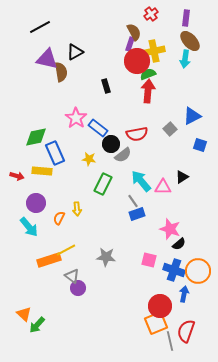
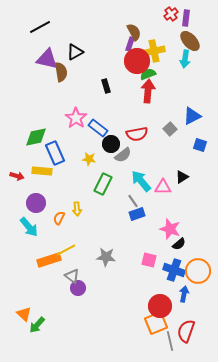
red cross at (151, 14): moved 20 px right
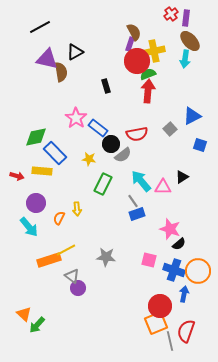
blue rectangle at (55, 153): rotated 20 degrees counterclockwise
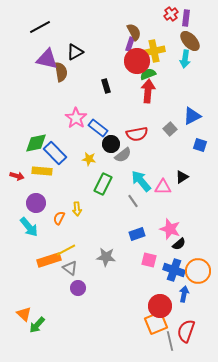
green diamond at (36, 137): moved 6 px down
blue rectangle at (137, 214): moved 20 px down
gray triangle at (72, 276): moved 2 px left, 8 px up
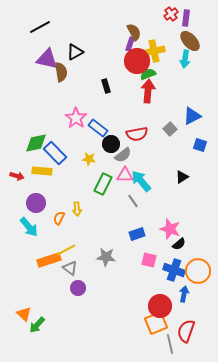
pink triangle at (163, 187): moved 38 px left, 12 px up
gray line at (170, 341): moved 3 px down
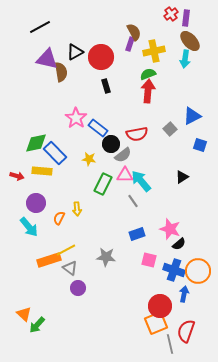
red circle at (137, 61): moved 36 px left, 4 px up
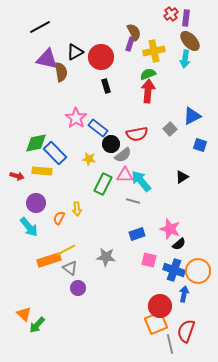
gray line at (133, 201): rotated 40 degrees counterclockwise
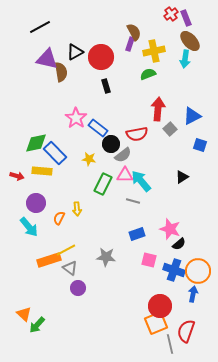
purple rectangle at (186, 18): rotated 28 degrees counterclockwise
red arrow at (148, 91): moved 10 px right, 18 px down
blue arrow at (184, 294): moved 9 px right
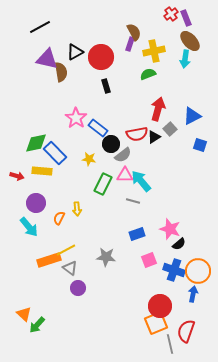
red arrow at (158, 109): rotated 10 degrees clockwise
black triangle at (182, 177): moved 28 px left, 40 px up
pink square at (149, 260): rotated 35 degrees counterclockwise
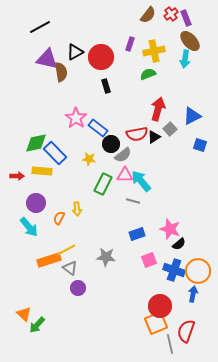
brown semicircle at (134, 32): moved 14 px right, 17 px up; rotated 66 degrees clockwise
red arrow at (17, 176): rotated 16 degrees counterclockwise
